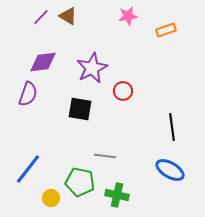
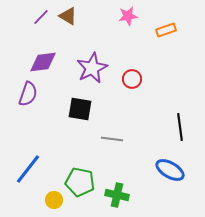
red circle: moved 9 px right, 12 px up
black line: moved 8 px right
gray line: moved 7 px right, 17 px up
yellow circle: moved 3 px right, 2 px down
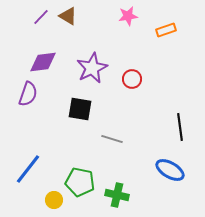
gray line: rotated 10 degrees clockwise
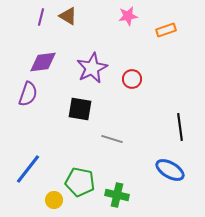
purple line: rotated 30 degrees counterclockwise
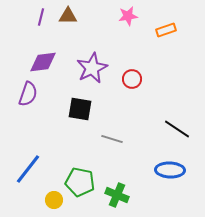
brown triangle: rotated 30 degrees counterclockwise
black line: moved 3 px left, 2 px down; rotated 48 degrees counterclockwise
blue ellipse: rotated 28 degrees counterclockwise
green cross: rotated 10 degrees clockwise
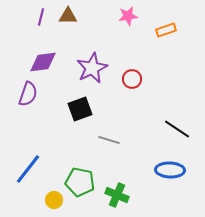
black square: rotated 30 degrees counterclockwise
gray line: moved 3 px left, 1 px down
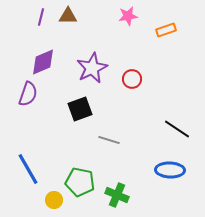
purple diamond: rotated 16 degrees counterclockwise
blue line: rotated 68 degrees counterclockwise
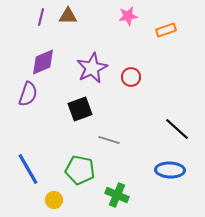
red circle: moved 1 px left, 2 px up
black line: rotated 8 degrees clockwise
green pentagon: moved 12 px up
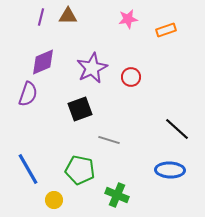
pink star: moved 3 px down
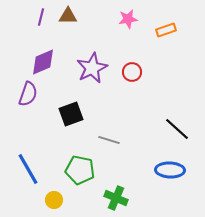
red circle: moved 1 px right, 5 px up
black square: moved 9 px left, 5 px down
green cross: moved 1 px left, 3 px down
